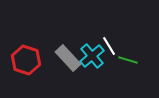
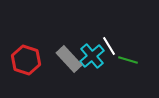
gray rectangle: moved 1 px right, 1 px down
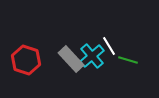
gray rectangle: moved 2 px right
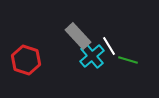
gray rectangle: moved 7 px right, 23 px up
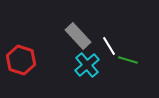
cyan cross: moved 5 px left, 9 px down
red hexagon: moved 5 px left
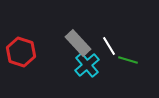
gray rectangle: moved 7 px down
red hexagon: moved 8 px up
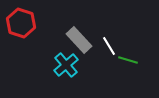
gray rectangle: moved 1 px right, 3 px up
red hexagon: moved 29 px up
cyan cross: moved 21 px left
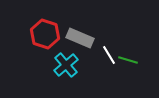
red hexagon: moved 24 px right, 11 px down
gray rectangle: moved 1 px right, 2 px up; rotated 24 degrees counterclockwise
white line: moved 9 px down
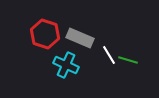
cyan cross: rotated 25 degrees counterclockwise
